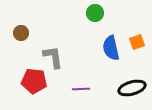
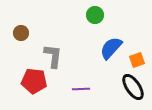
green circle: moved 2 px down
orange square: moved 18 px down
blue semicircle: rotated 55 degrees clockwise
gray L-shape: moved 1 px up; rotated 15 degrees clockwise
black ellipse: moved 1 px right, 1 px up; rotated 72 degrees clockwise
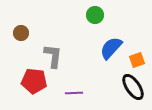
purple line: moved 7 px left, 4 px down
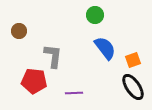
brown circle: moved 2 px left, 2 px up
blue semicircle: moved 6 px left; rotated 100 degrees clockwise
orange square: moved 4 px left
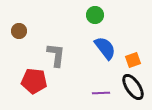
gray L-shape: moved 3 px right, 1 px up
purple line: moved 27 px right
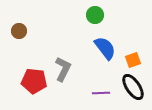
gray L-shape: moved 7 px right, 14 px down; rotated 20 degrees clockwise
